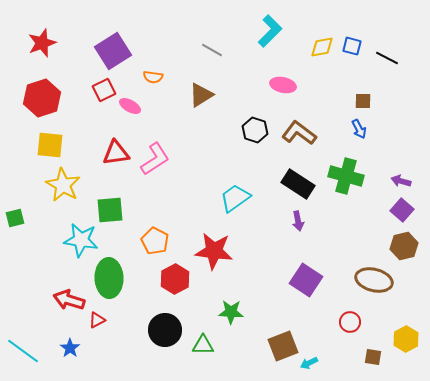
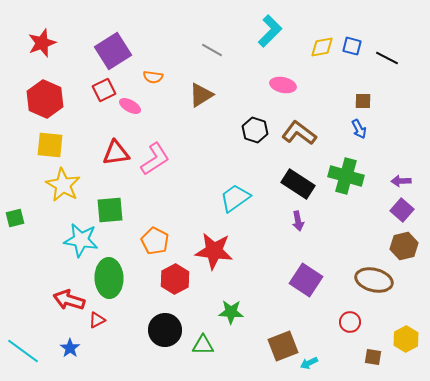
red hexagon at (42, 98): moved 3 px right, 1 px down; rotated 18 degrees counterclockwise
purple arrow at (401, 181): rotated 18 degrees counterclockwise
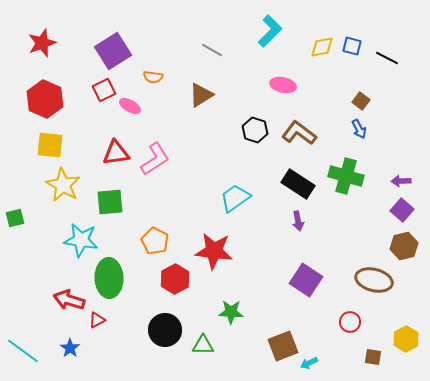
brown square at (363, 101): moved 2 px left; rotated 36 degrees clockwise
green square at (110, 210): moved 8 px up
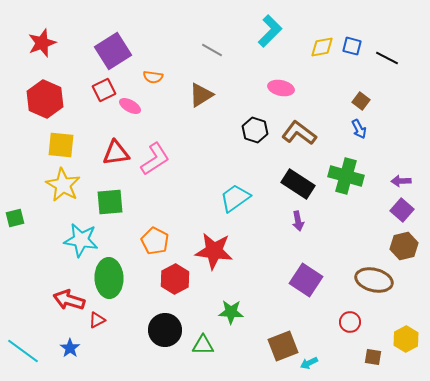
pink ellipse at (283, 85): moved 2 px left, 3 px down
yellow square at (50, 145): moved 11 px right
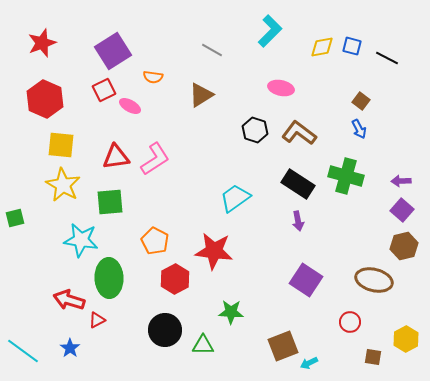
red triangle at (116, 153): moved 4 px down
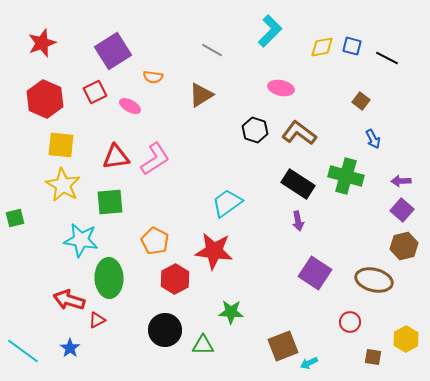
red square at (104, 90): moved 9 px left, 2 px down
blue arrow at (359, 129): moved 14 px right, 10 px down
cyan trapezoid at (235, 198): moved 8 px left, 5 px down
purple square at (306, 280): moved 9 px right, 7 px up
